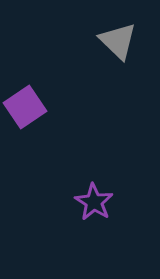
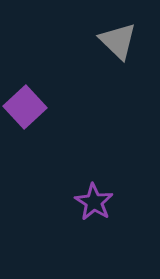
purple square: rotated 9 degrees counterclockwise
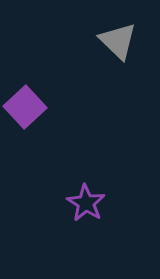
purple star: moved 8 px left, 1 px down
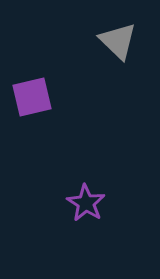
purple square: moved 7 px right, 10 px up; rotated 30 degrees clockwise
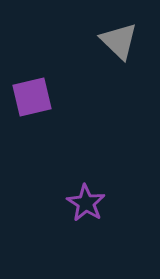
gray triangle: moved 1 px right
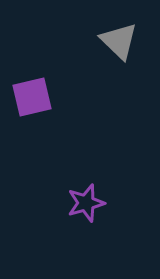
purple star: rotated 24 degrees clockwise
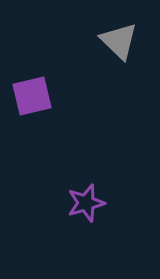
purple square: moved 1 px up
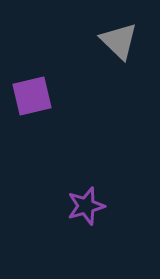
purple star: moved 3 px down
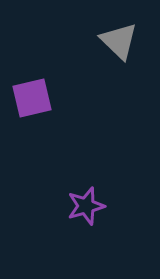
purple square: moved 2 px down
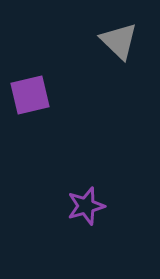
purple square: moved 2 px left, 3 px up
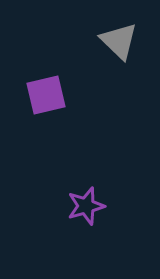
purple square: moved 16 px right
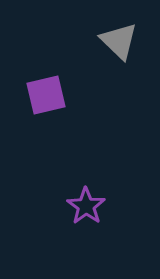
purple star: rotated 21 degrees counterclockwise
